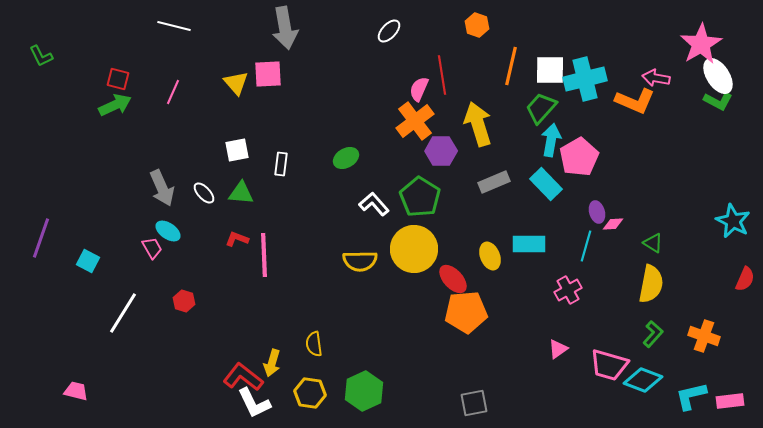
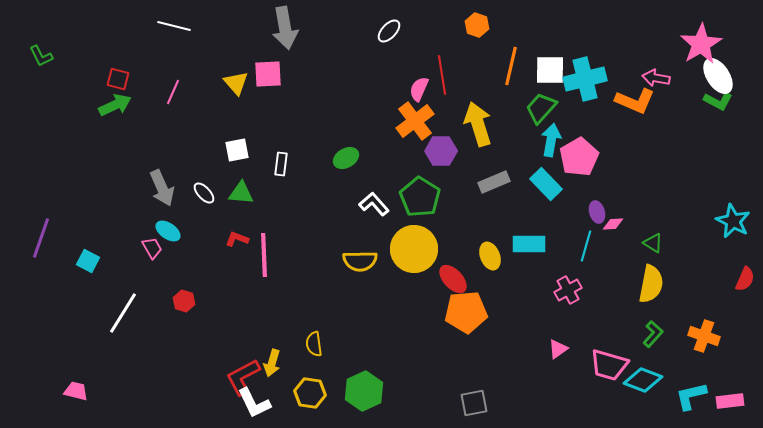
red L-shape at (243, 377): rotated 66 degrees counterclockwise
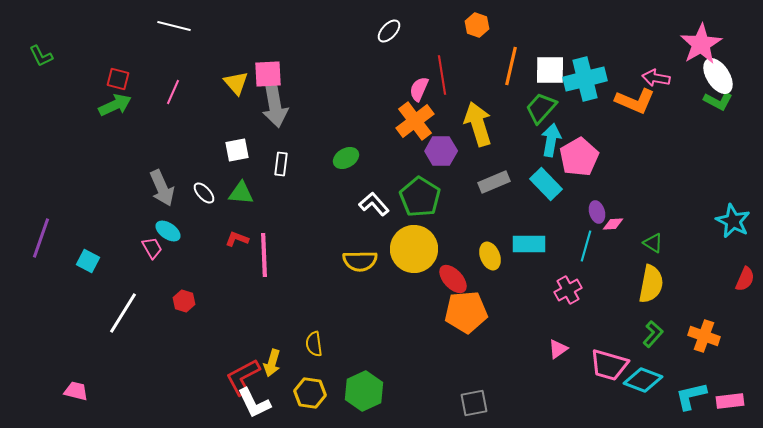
gray arrow at (285, 28): moved 10 px left, 78 px down
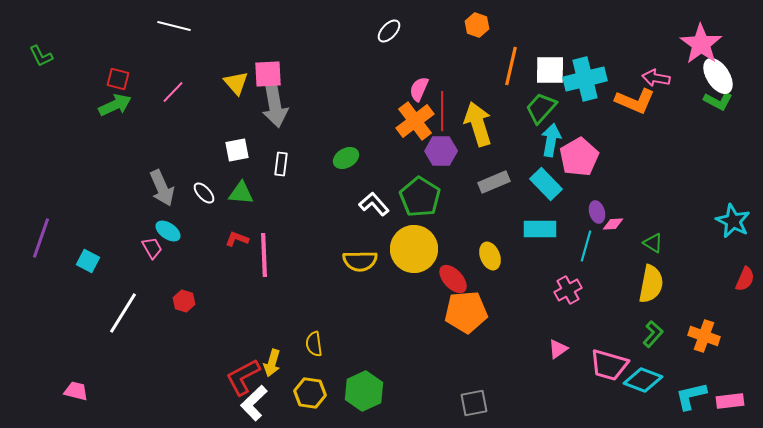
pink star at (701, 44): rotated 6 degrees counterclockwise
red line at (442, 75): moved 36 px down; rotated 9 degrees clockwise
pink line at (173, 92): rotated 20 degrees clockwise
cyan rectangle at (529, 244): moved 11 px right, 15 px up
white L-shape at (254, 403): rotated 72 degrees clockwise
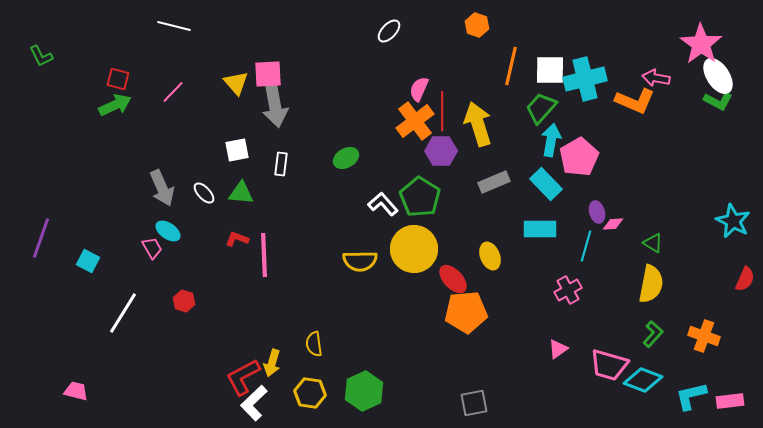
white L-shape at (374, 204): moved 9 px right
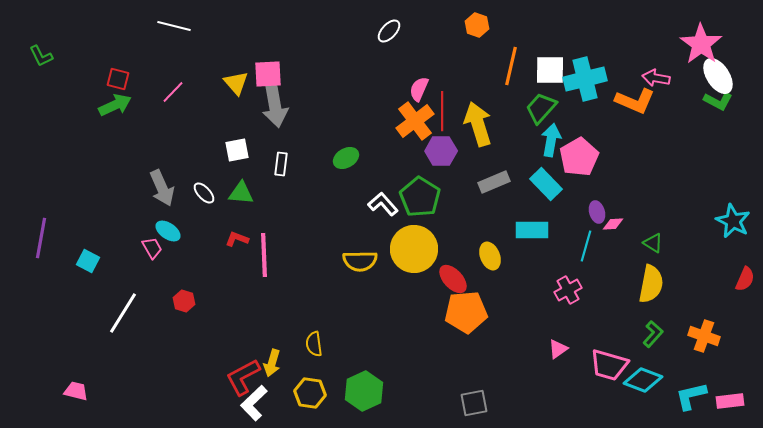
cyan rectangle at (540, 229): moved 8 px left, 1 px down
purple line at (41, 238): rotated 9 degrees counterclockwise
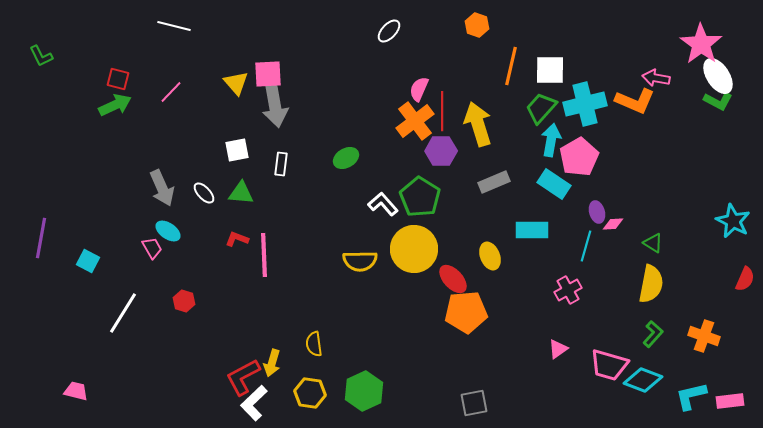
cyan cross at (585, 79): moved 25 px down
pink line at (173, 92): moved 2 px left
cyan rectangle at (546, 184): moved 8 px right; rotated 12 degrees counterclockwise
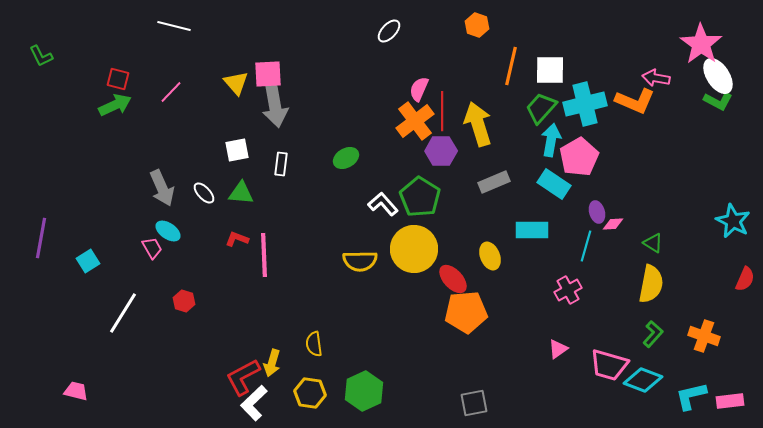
cyan square at (88, 261): rotated 30 degrees clockwise
